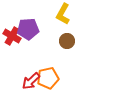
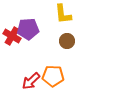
yellow L-shape: rotated 35 degrees counterclockwise
orange pentagon: moved 5 px right, 2 px up; rotated 15 degrees clockwise
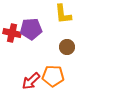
purple pentagon: moved 3 px right
red cross: moved 3 px up; rotated 18 degrees counterclockwise
brown circle: moved 6 px down
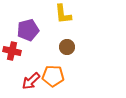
purple pentagon: moved 3 px left, 1 px down; rotated 10 degrees counterclockwise
red cross: moved 18 px down
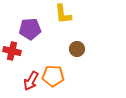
purple pentagon: moved 2 px right, 1 px up; rotated 10 degrees clockwise
brown circle: moved 10 px right, 2 px down
red arrow: rotated 18 degrees counterclockwise
